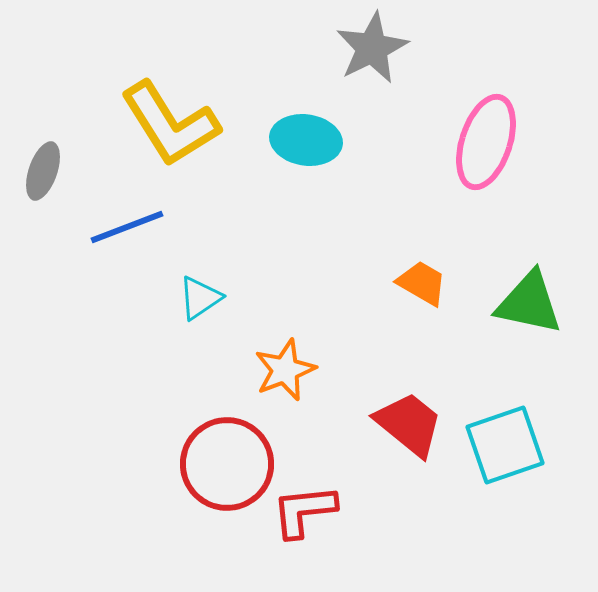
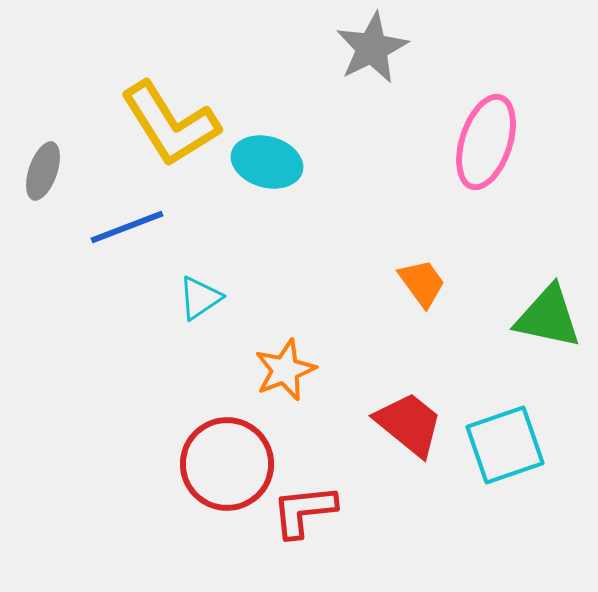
cyan ellipse: moved 39 px left, 22 px down; rotated 8 degrees clockwise
orange trapezoid: rotated 24 degrees clockwise
green triangle: moved 19 px right, 14 px down
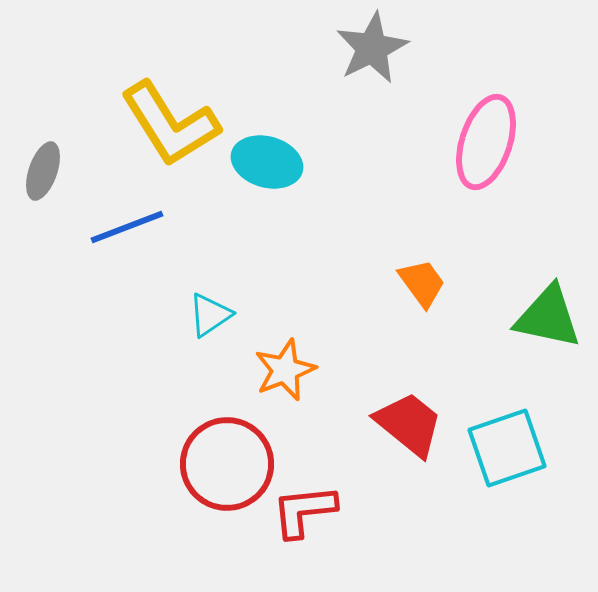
cyan triangle: moved 10 px right, 17 px down
cyan square: moved 2 px right, 3 px down
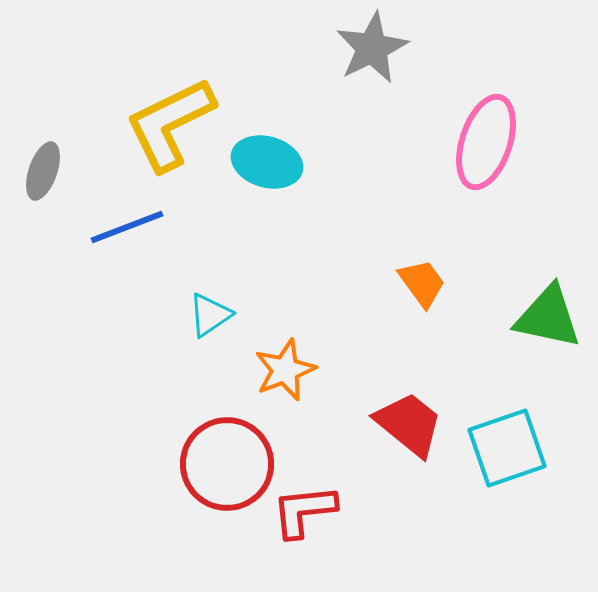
yellow L-shape: rotated 96 degrees clockwise
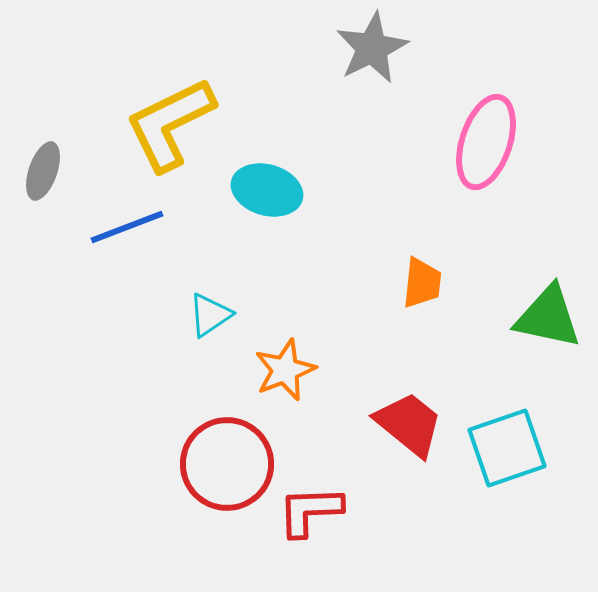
cyan ellipse: moved 28 px down
orange trapezoid: rotated 42 degrees clockwise
red L-shape: moved 6 px right; rotated 4 degrees clockwise
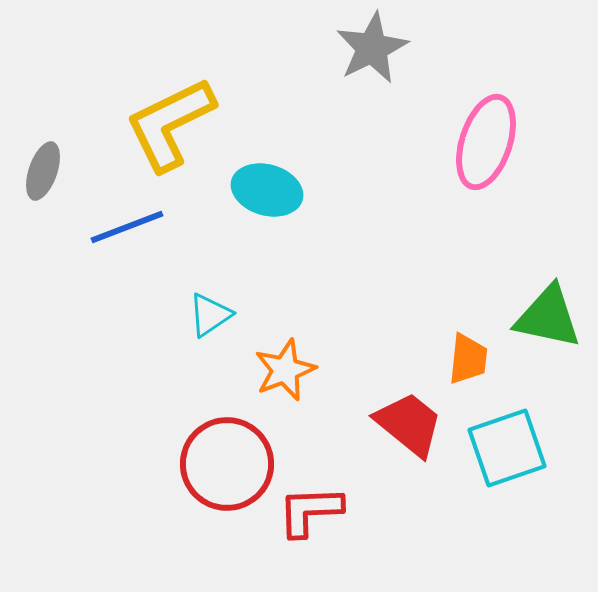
orange trapezoid: moved 46 px right, 76 px down
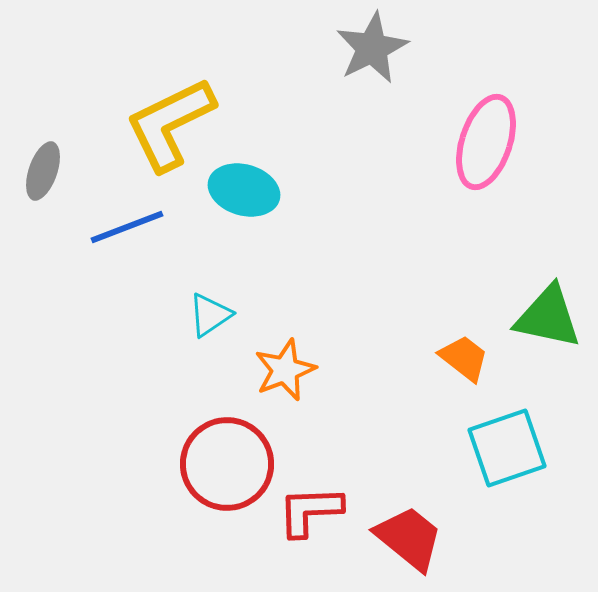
cyan ellipse: moved 23 px left
orange trapezoid: moved 4 px left, 1 px up; rotated 58 degrees counterclockwise
red trapezoid: moved 114 px down
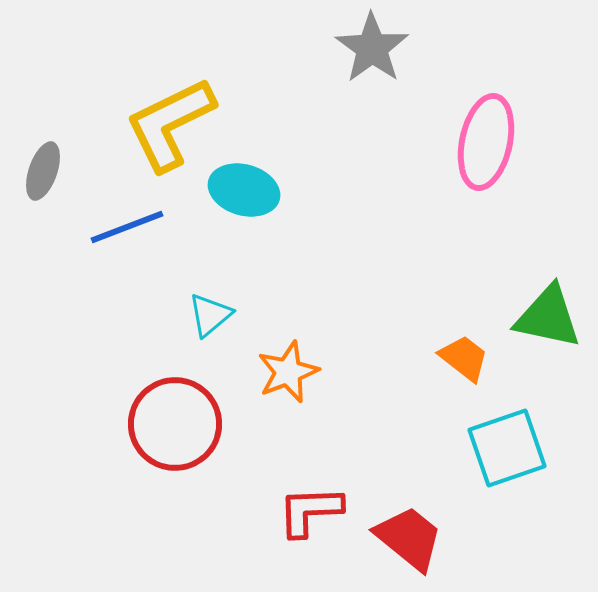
gray star: rotated 10 degrees counterclockwise
pink ellipse: rotated 6 degrees counterclockwise
cyan triangle: rotated 6 degrees counterclockwise
orange star: moved 3 px right, 2 px down
red circle: moved 52 px left, 40 px up
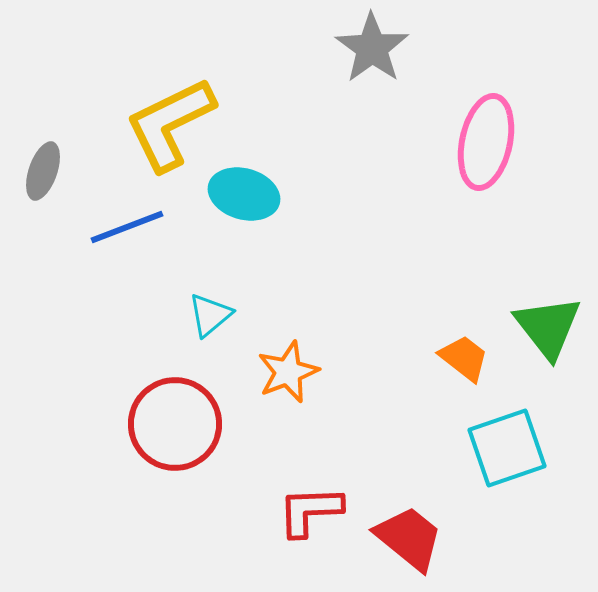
cyan ellipse: moved 4 px down
green triangle: moved 10 px down; rotated 40 degrees clockwise
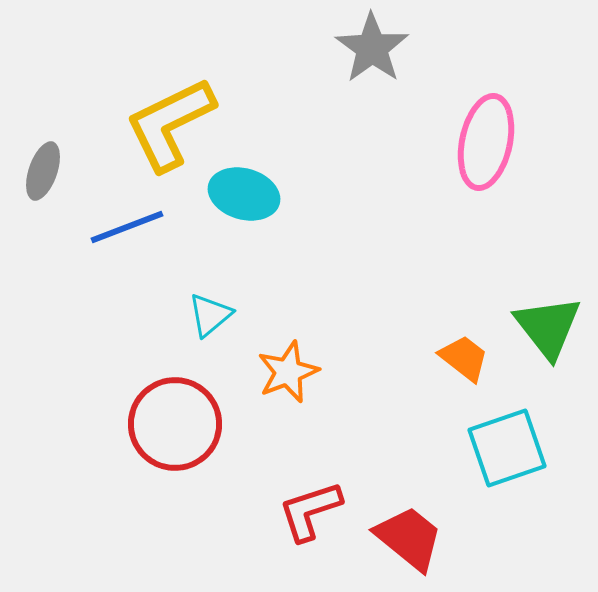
red L-shape: rotated 16 degrees counterclockwise
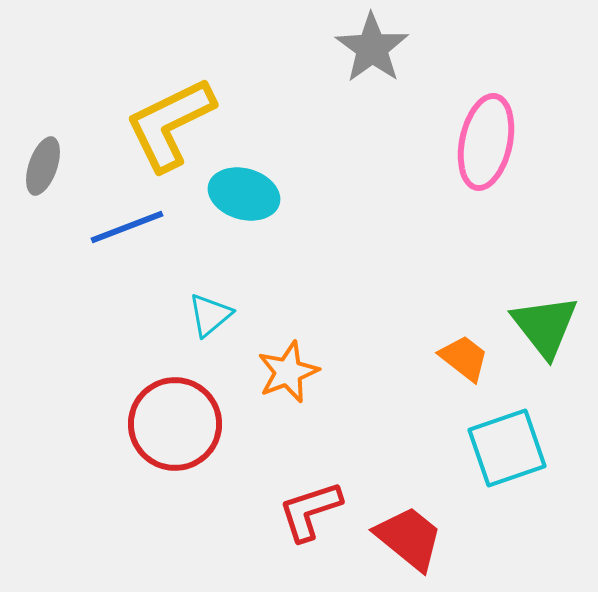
gray ellipse: moved 5 px up
green triangle: moved 3 px left, 1 px up
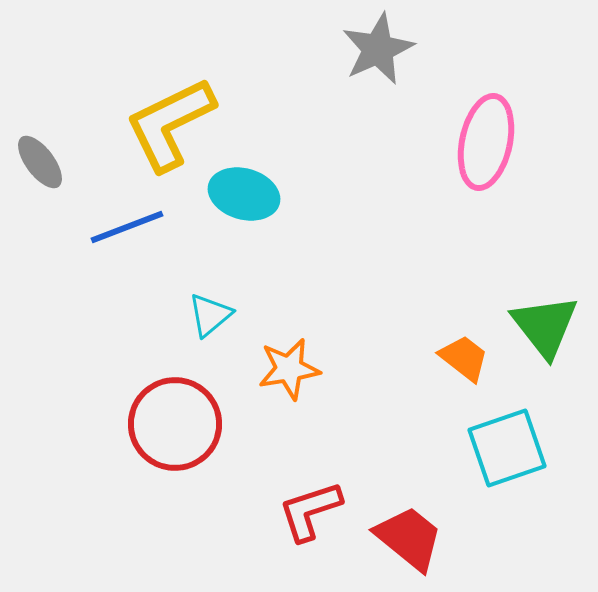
gray star: moved 6 px right, 1 px down; rotated 12 degrees clockwise
gray ellipse: moved 3 px left, 4 px up; rotated 56 degrees counterclockwise
orange star: moved 1 px right, 3 px up; rotated 12 degrees clockwise
